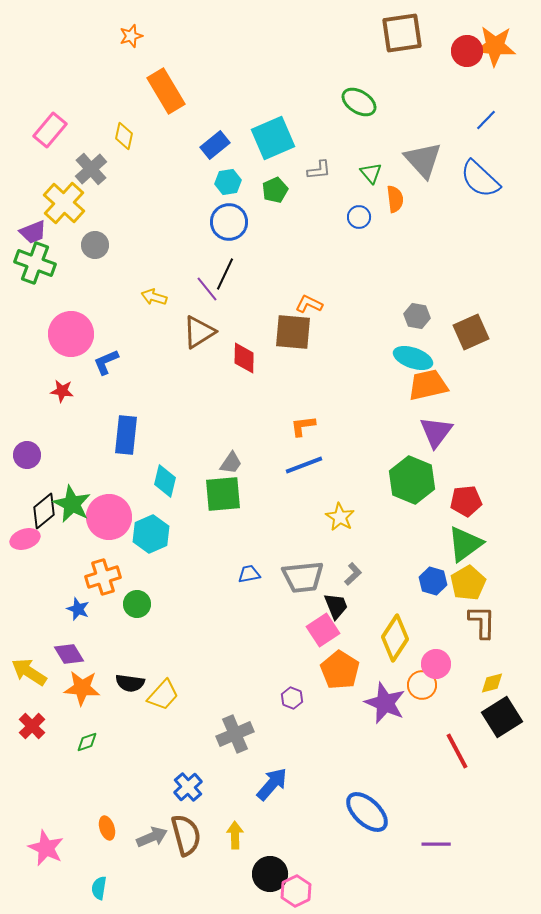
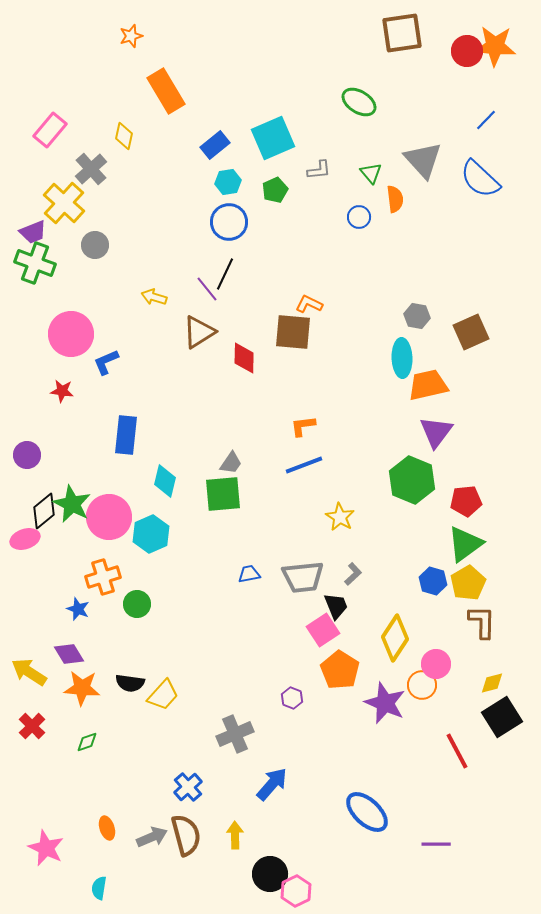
cyan ellipse at (413, 358): moved 11 px left; rotated 69 degrees clockwise
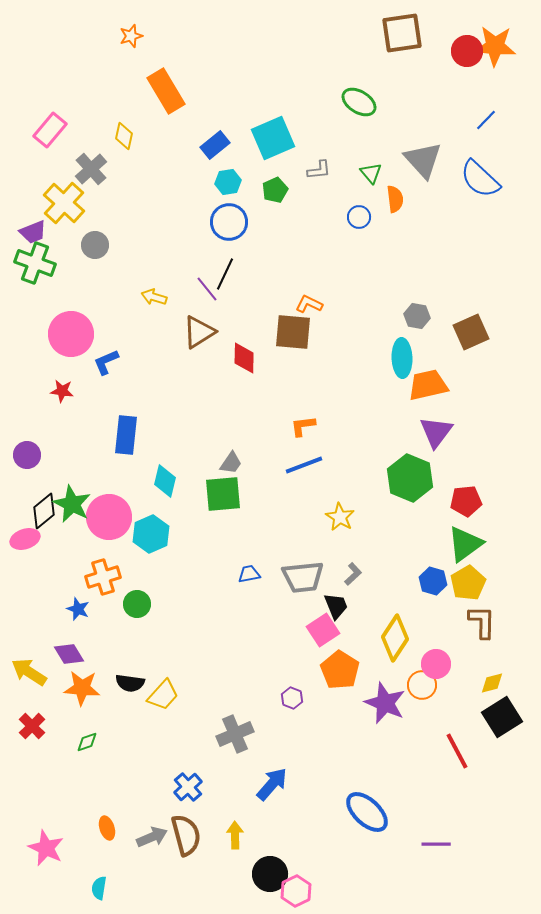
green hexagon at (412, 480): moved 2 px left, 2 px up
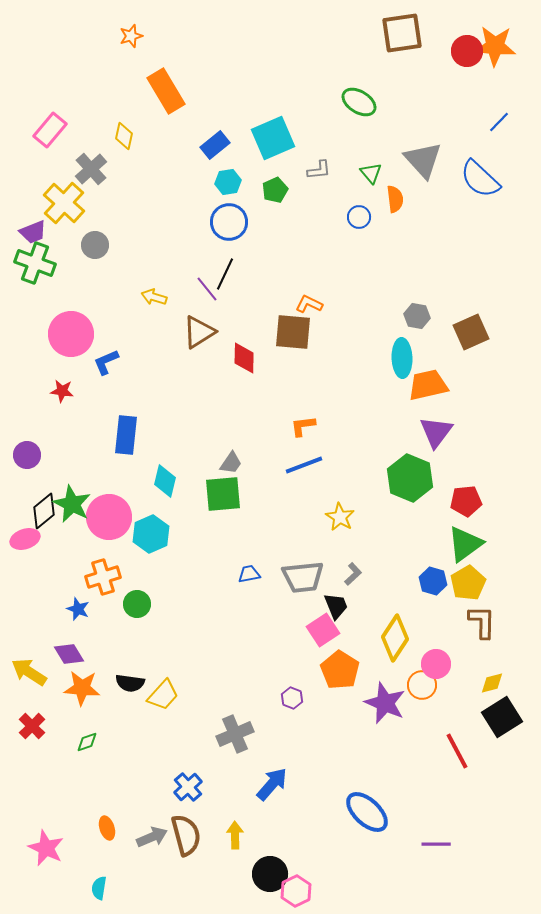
blue line at (486, 120): moved 13 px right, 2 px down
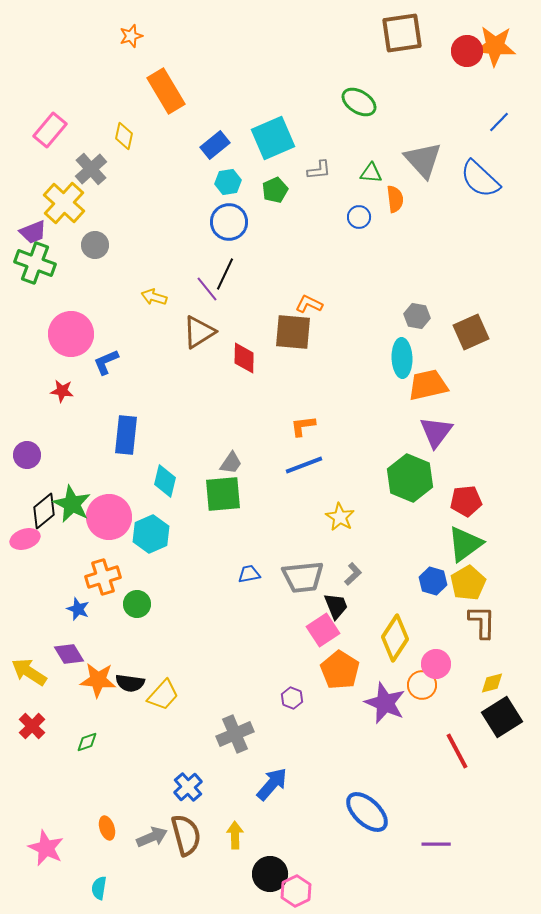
green triangle at (371, 173): rotated 45 degrees counterclockwise
orange star at (82, 688): moved 16 px right, 8 px up
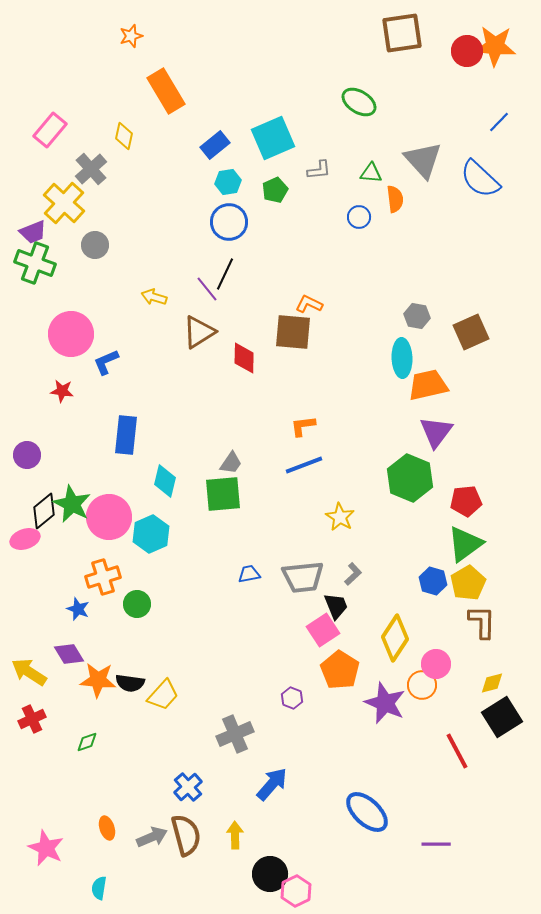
red cross at (32, 726): moved 7 px up; rotated 20 degrees clockwise
